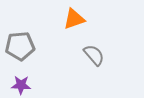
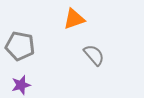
gray pentagon: rotated 16 degrees clockwise
purple star: rotated 18 degrees counterclockwise
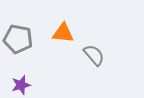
orange triangle: moved 11 px left, 14 px down; rotated 25 degrees clockwise
gray pentagon: moved 2 px left, 7 px up
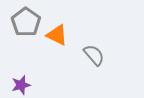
orange triangle: moved 6 px left, 2 px down; rotated 20 degrees clockwise
gray pentagon: moved 8 px right, 17 px up; rotated 24 degrees clockwise
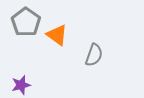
orange triangle: rotated 10 degrees clockwise
gray semicircle: rotated 60 degrees clockwise
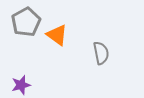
gray pentagon: rotated 8 degrees clockwise
gray semicircle: moved 7 px right, 2 px up; rotated 30 degrees counterclockwise
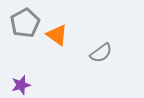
gray pentagon: moved 1 px left, 1 px down
gray semicircle: rotated 65 degrees clockwise
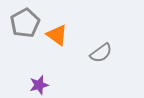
purple star: moved 18 px right
